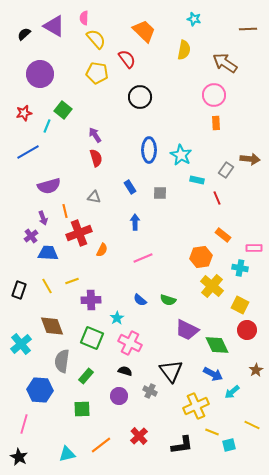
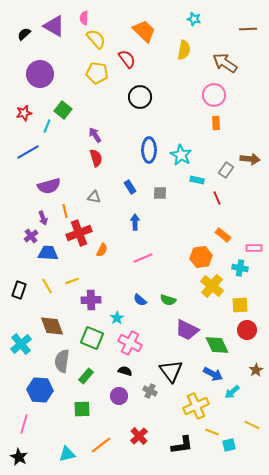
yellow square at (240, 305): rotated 30 degrees counterclockwise
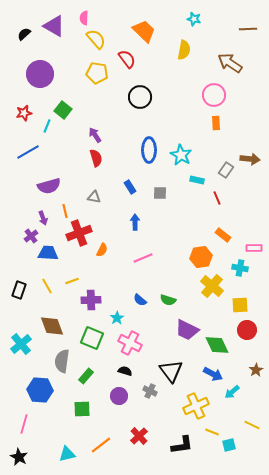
brown arrow at (225, 63): moved 5 px right
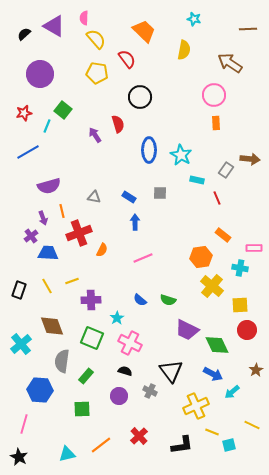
red semicircle at (96, 158): moved 22 px right, 34 px up
blue rectangle at (130, 187): moved 1 px left, 10 px down; rotated 24 degrees counterclockwise
orange line at (65, 211): moved 3 px left
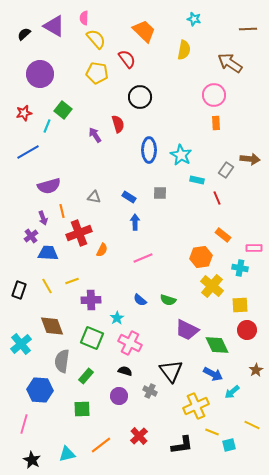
black star at (19, 457): moved 13 px right, 3 px down
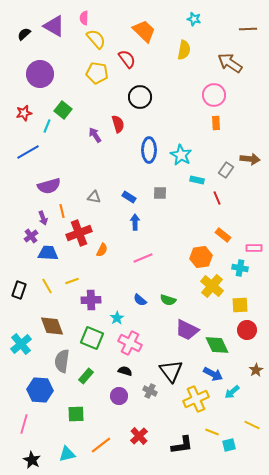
yellow cross at (196, 406): moved 7 px up
green square at (82, 409): moved 6 px left, 5 px down
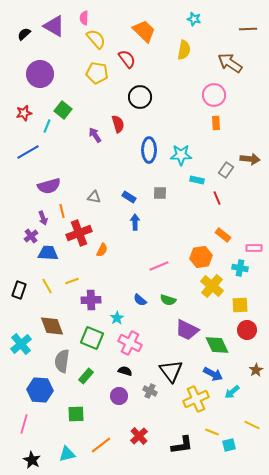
cyan star at (181, 155): rotated 30 degrees counterclockwise
pink line at (143, 258): moved 16 px right, 8 px down
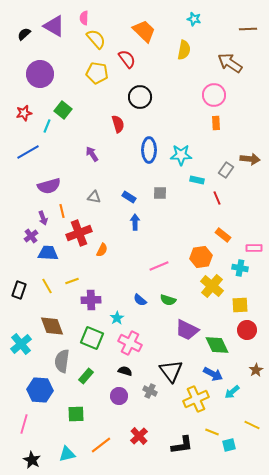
purple arrow at (95, 135): moved 3 px left, 19 px down
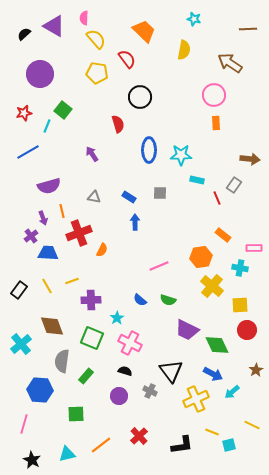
gray rectangle at (226, 170): moved 8 px right, 15 px down
black rectangle at (19, 290): rotated 18 degrees clockwise
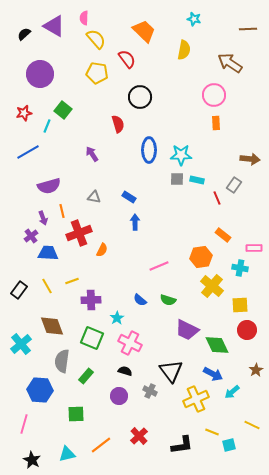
gray square at (160, 193): moved 17 px right, 14 px up
